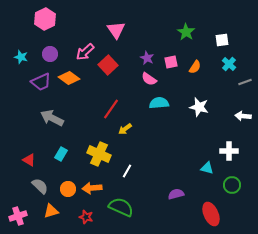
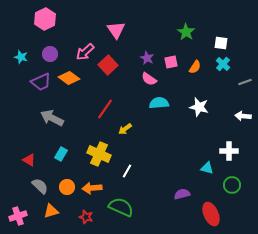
white square: moved 1 px left, 3 px down; rotated 16 degrees clockwise
cyan cross: moved 6 px left
red line: moved 6 px left
orange circle: moved 1 px left, 2 px up
purple semicircle: moved 6 px right
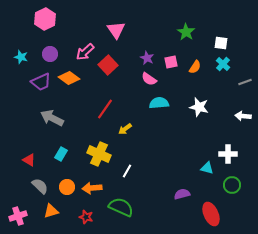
white cross: moved 1 px left, 3 px down
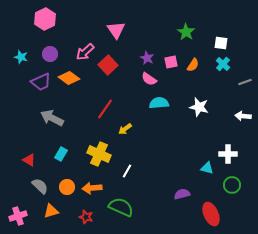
orange semicircle: moved 2 px left, 2 px up
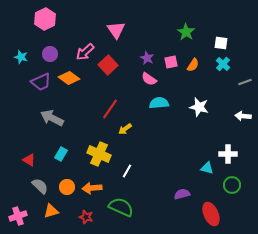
red line: moved 5 px right
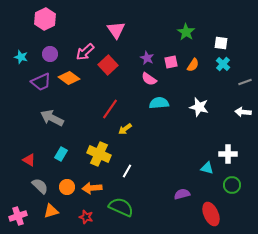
white arrow: moved 4 px up
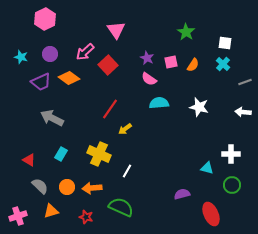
white square: moved 4 px right
white cross: moved 3 px right
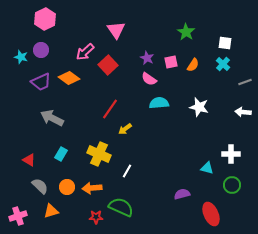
purple circle: moved 9 px left, 4 px up
red star: moved 10 px right; rotated 16 degrees counterclockwise
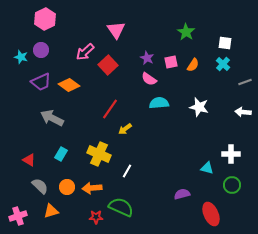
orange diamond: moved 7 px down
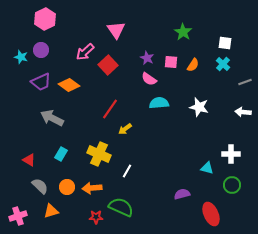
green star: moved 3 px left
pink square: rotated 16 degrees clockwise
